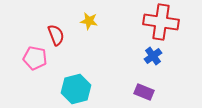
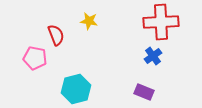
red cross: rotated 12 degrees counterclockwise
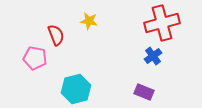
red cross: moved 1 px right, 1 px down; rotated 12 degrees counterclockwise
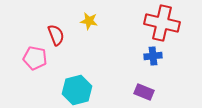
red cross: rotated 28 degrees clockwise
blue cross: rotated 30 degrees clockwise
cyan hexagon: moved 1 px right, 1 px down
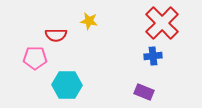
red cross: rotated 32 degrees clockwise
red semicircle: rotated 110 degrees clockwise
pink pentagon: rotated 10 degrees counterclockwise
cyan hexagon: moved 10 px left, 5 px up; rotated 16 degrees clockwise
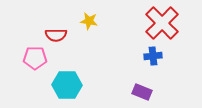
purple rectangle: moved 2 px left
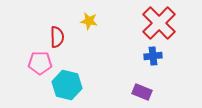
red cross: moved 3 px left
red semicircle: moved 1 px right, 2 px down; rotated 90 degrees counterclockwise
pink pentagon: moved 5 px right, 5 px down
cyan hexagon: rotated 12 degrees clockwise
